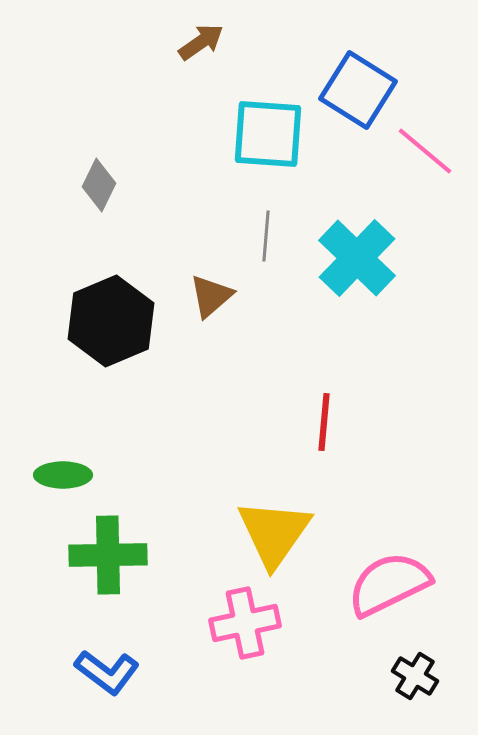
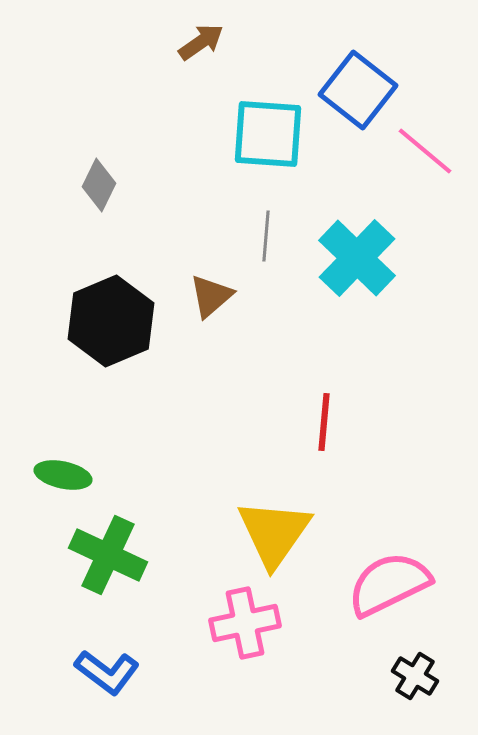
blue square: rotated 6 degrees clockwise
green ellipse: rotated 12 degrees clockwise
green cross: rotated 26 degrees clockwise
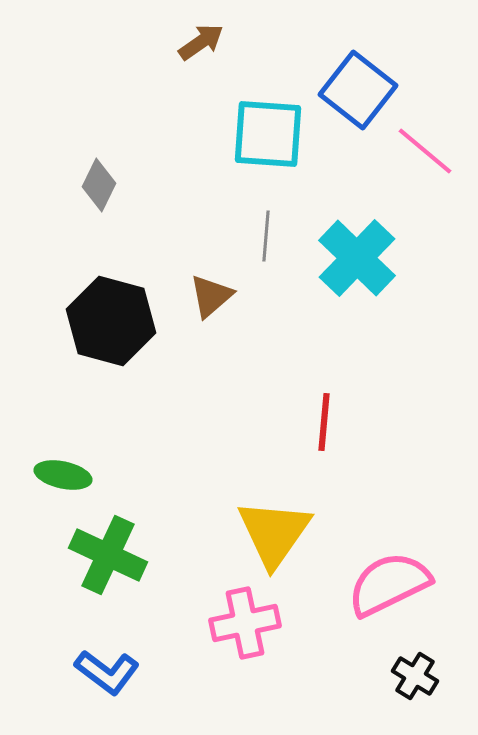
black hexagon: rotated 22 degrees counterclockwise
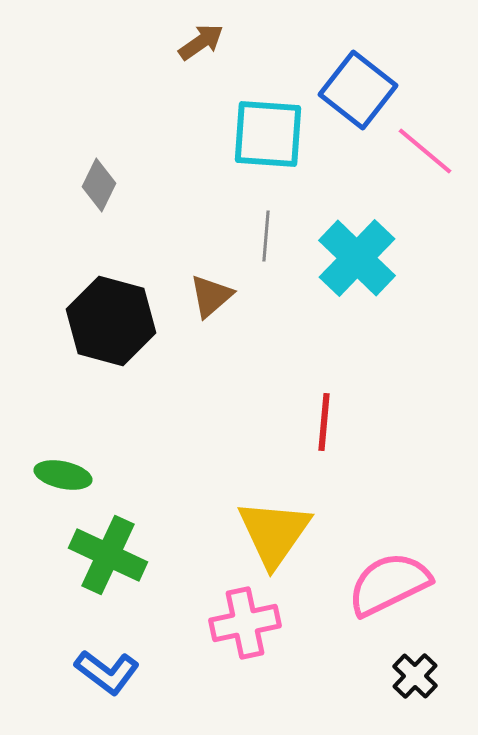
black cross: rotated 12 degrees clockwise
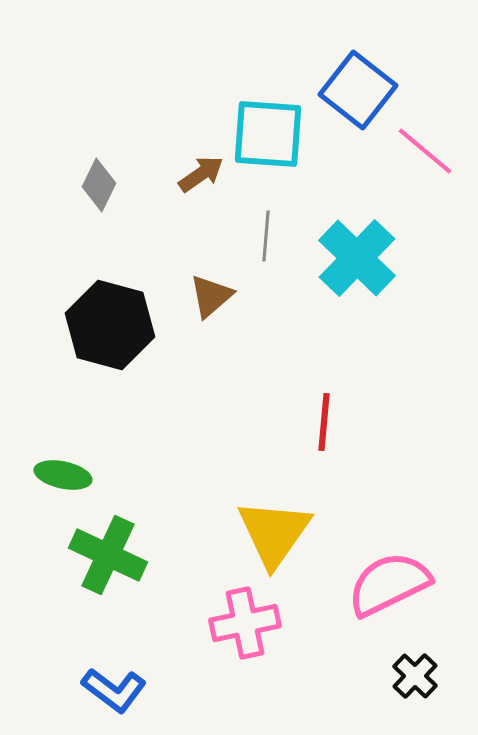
brown arrow: moved 132 px down
black hexagon: moved 1 px left, 4 px down
blue L-shape: moved 7 px right, 18 px down
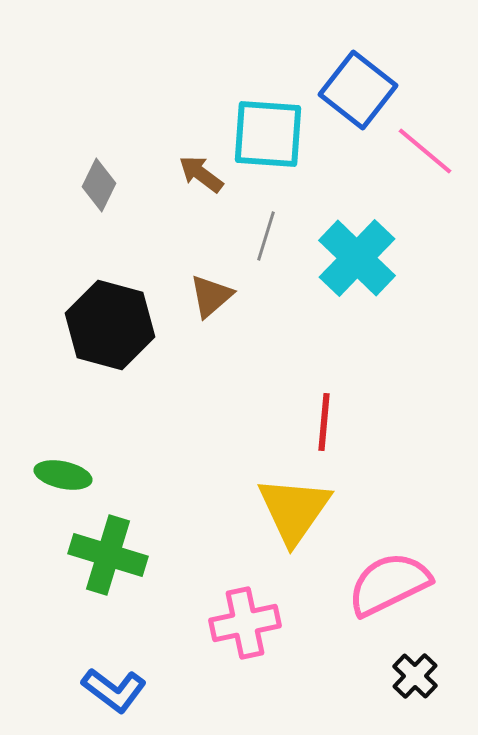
brown arrow: rotated 108 degrees counterclockwise
gray line: rotated 12 degrees clockwise
yellow triangle: moved 20 px right, 23 px up
green cross: rotated 8 degrees counterclockwise
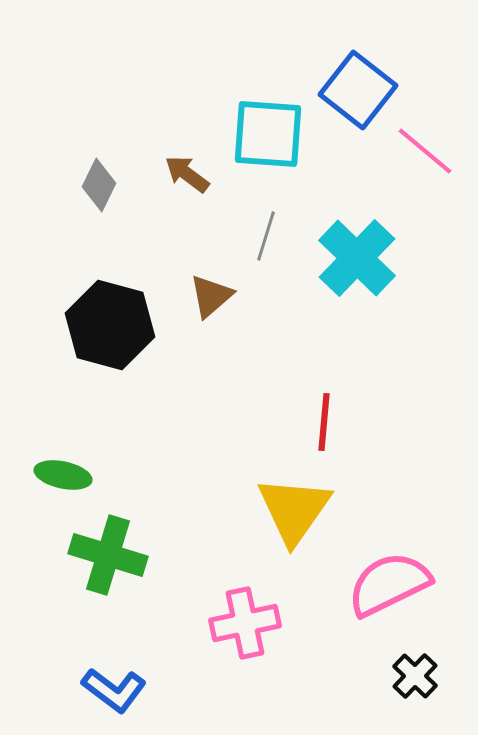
brown arrow: moved 14 px left
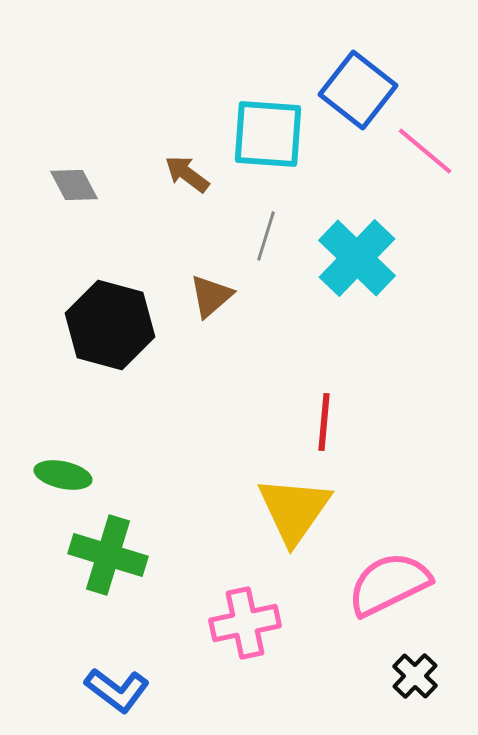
gray diamond: moved 25 px left; rotated 54 degrees counterclockwise
blue L-shape: moved 3 px right
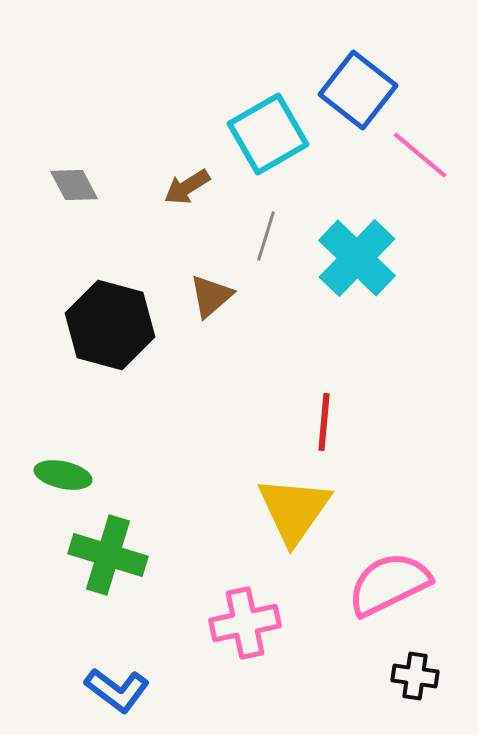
cyan square: rotated 34 degrees counterclockwise
pink line: moved 5 px left, 4 px down
brown arrow: moved 13 px down; rotated 69 degrees counterclockwise
black cross: rotated 36 degrees counterclockwise
